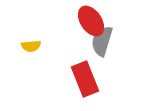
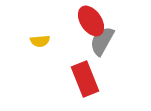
gray semicircle: rotated 12 degrees clockwise
yellow semicircle: moved 9 px right, 5 px up
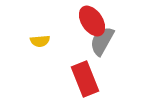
red ellipse: moved 1 px right
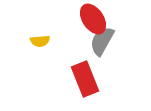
red ellipse: moved 1 px right, 2 px up
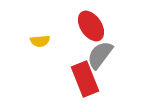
red ellipse: moved 2 px left, 7 px down
gray semicircle: moved 2 px left, 14 px down; rotated 8 degrees clockwise
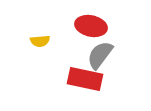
red ellipse: rotated 44 degrees counterclockwise
red rectangle: rotated 56 degrees counterclockwise
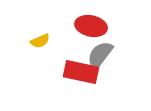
yellow semicircle: rotated 18 degrees counterclockwise
red rectangle: moved 4 px left, 7 px up
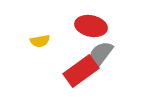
yellow semicircle: rotated 12 degrees clockwise
red rectangle: moved 1 px up; rotated 48 degrees counterclockwise
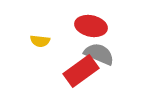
yellow semicircle: rotated 18 degrees clockwise
gray semicircle: moved 1 px left, 1 px up; rotated 76 degrees clockwise
